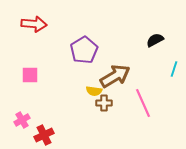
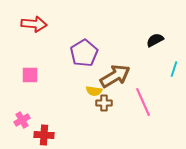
purple pentagon: moved 3 px down
pink line: moved 1 px up
red cross: rotated 30 degrees clockwise
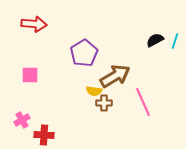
cyan line: moved 1 px right, 28 px up
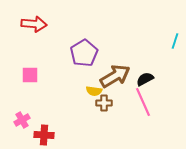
black semicircle: moved 10 px left, 39 px down
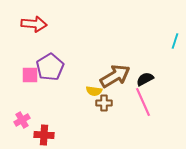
purple pentagon: moved 34 px left, 14 px down
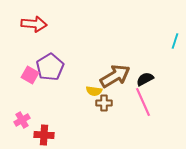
pink square: rotated 30 degrees clockwise
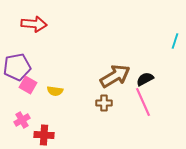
purple pentagon: moved 33 px left; rotated 20 degrees clockwise
pink square: moved 2 px left, 10 px down
yellow semicircle: moved 39 px left
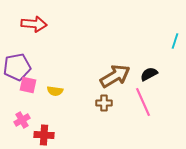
black semicircle: moved 4 px right, 5 px up
pink square: rotated 18 degrees counterclockwise
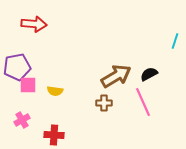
brown arrow: moved 1 px right
pink square: rotated 12 degrees counterclockwise
red cross: moved 10 px right
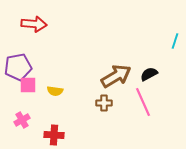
purple pentagon: moved 1 px right
